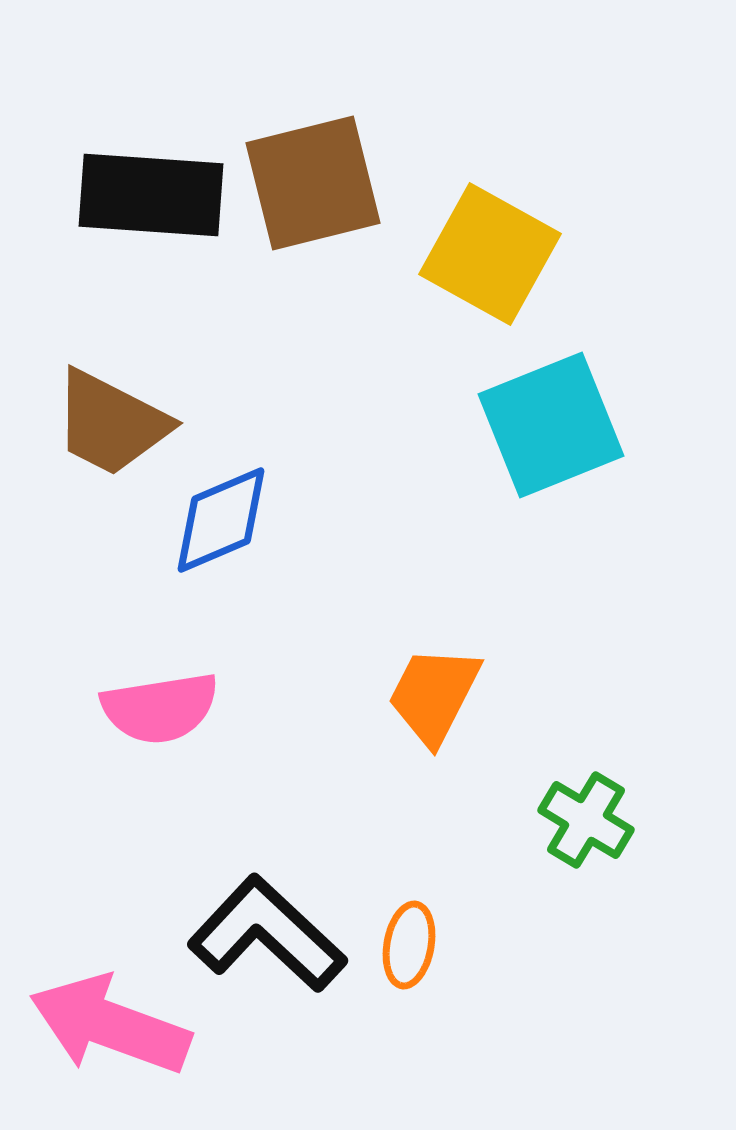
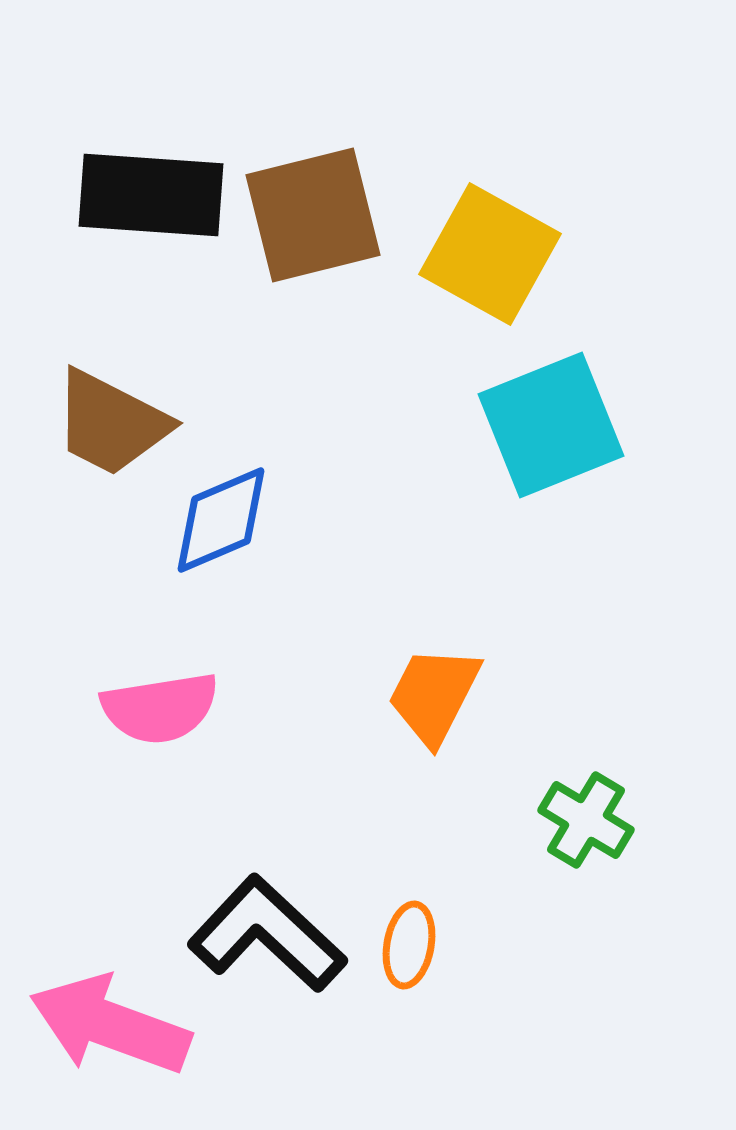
brown square: moved 32 px down
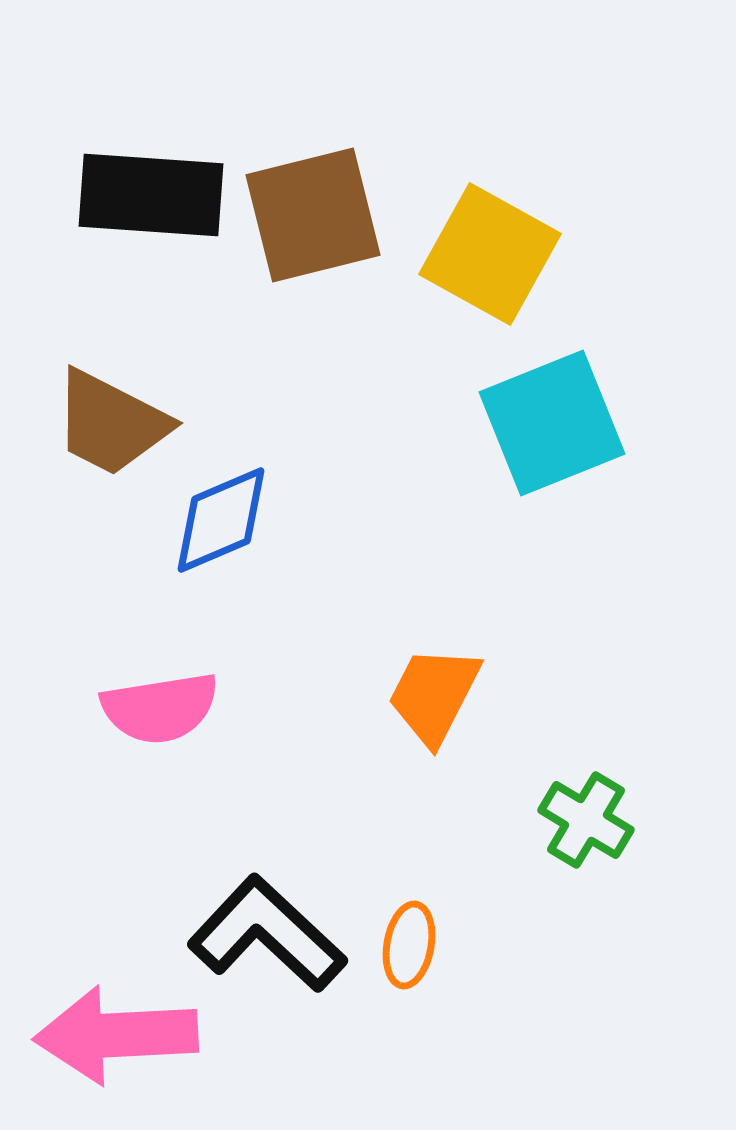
cyan square: moved 1 px right, 2 px up
pink arrow: moved 6 px right, 10 px down; rotated 23 degrees counterclockwise
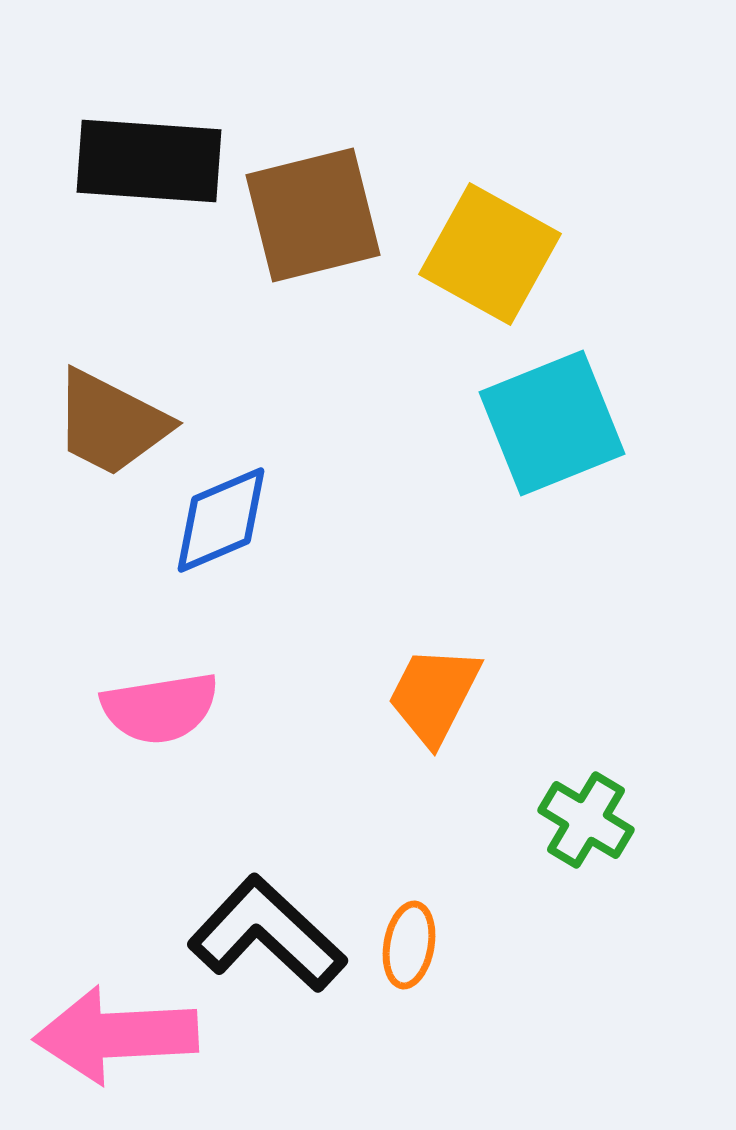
black rectangle: moved 2 px left, 34 px up
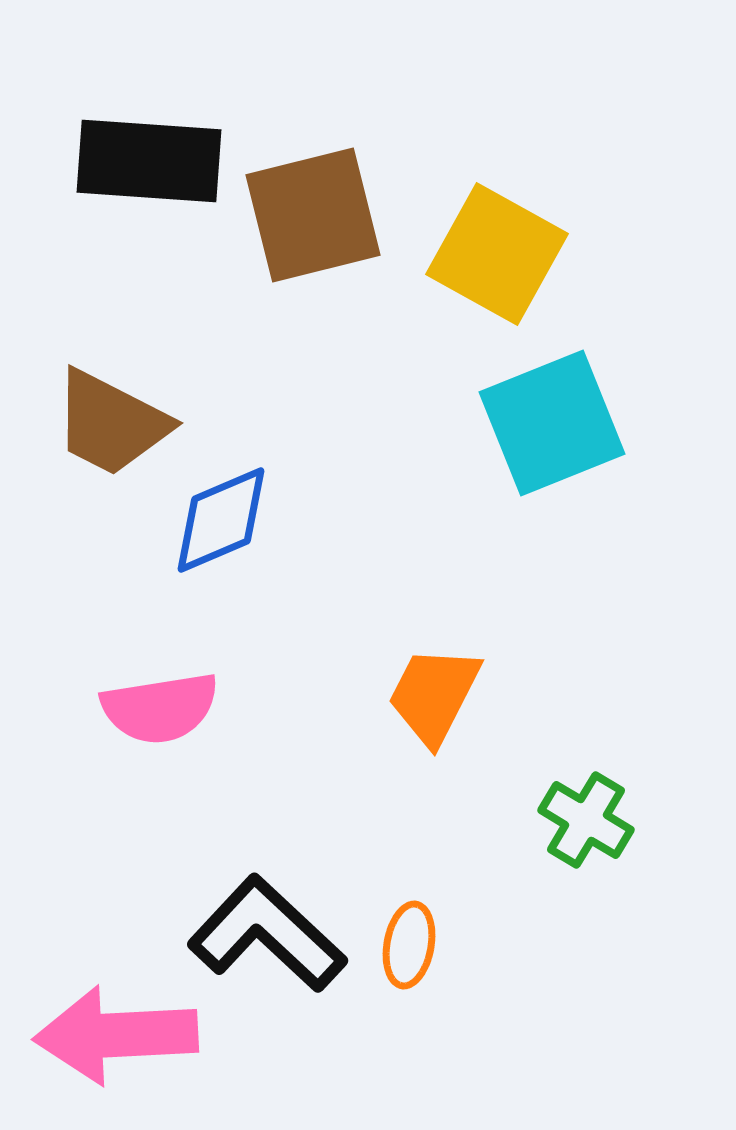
yellow square: moved 7 px right
